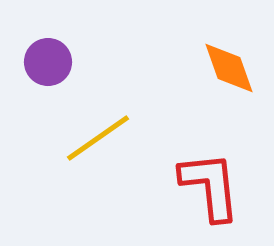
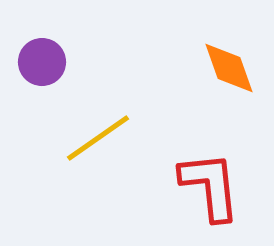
purple circle: moved 6 px left
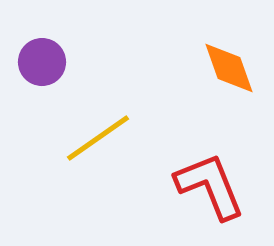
red L-shape: rotated 16 degrees counterclockwise
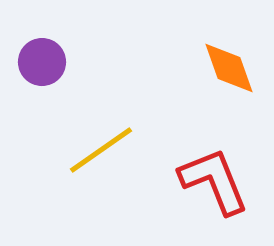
yellow line: moved 3 px right, 12 px down
red L-shape: moved 4 px right, 5 px up
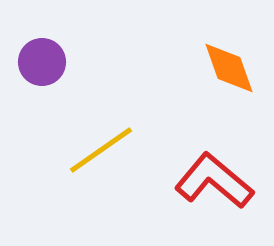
red L-shape: rotated 28 degrees counterclockwise
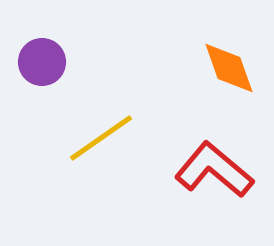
yellow line: moved 12 px up
red L-shape: moved 11 px up
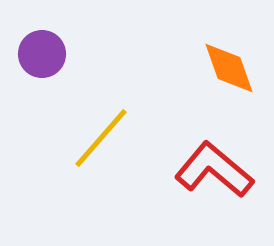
purple circle: moved 8 px up
yellow line: rotated 14 degrees counterclockwise
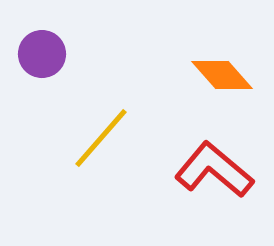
orange diamond: moved 7 px left, 7 px down; rotated 22 degrees counterclockwise
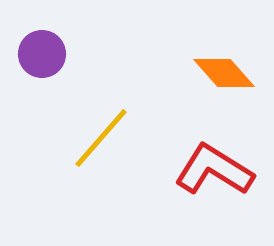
orange diamond: moved 2 px right, 2 px up
red L-shape: rotated 8 degrees counterclockwise
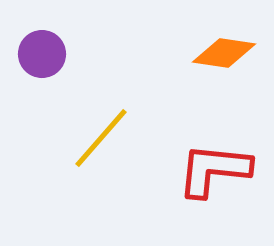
orange diamond: moved 20 px up; rotated 40 degrees counterclockwise
red L-shape: rotated 26 degrees counterclockwise
